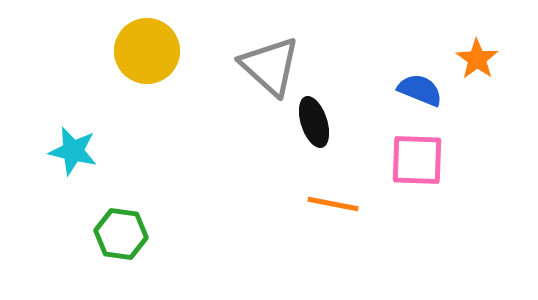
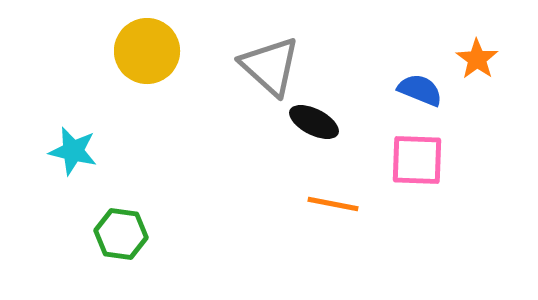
black ellipse: rotated 45 degrees counterclockwise
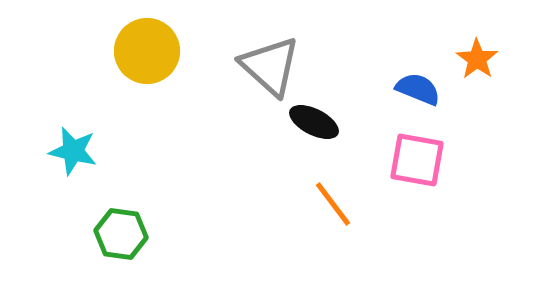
blue semicircle: moved 2 px left, 1 px up
pink square: rotated 8 degrees clockwise
orange line: rotated 42 degrees clockwise
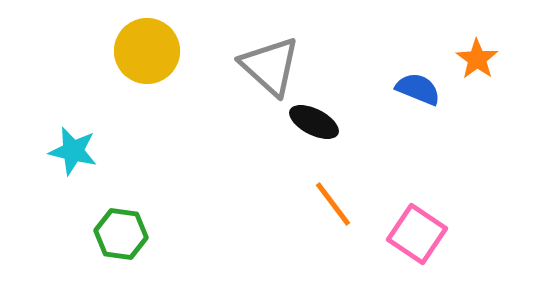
pink square: moved 74 px down; rotated 24 degrees clockwise
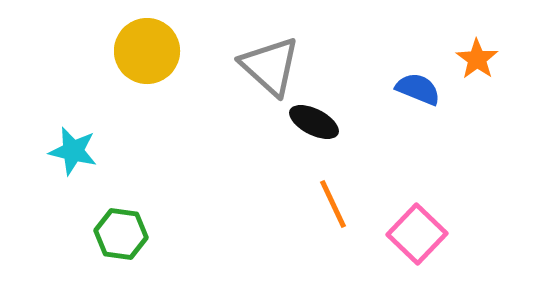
orange line: rotated 12 degrees clockwise
pink square: rotated 10 degrees clockwise
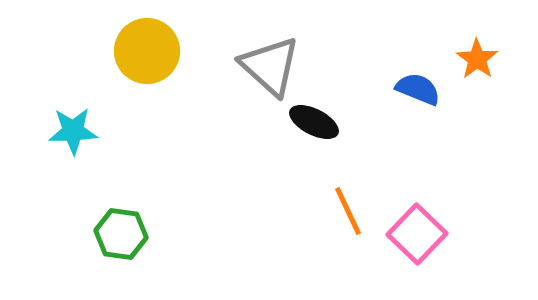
cyan star: moved 20 px up; rotated 15 degrees counterclockwise
orange line: moved 15 px right, 7 px down
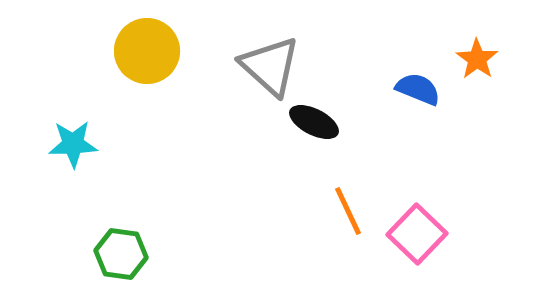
cyan star: moved 13 px down
green hexagon: moved 20 px down
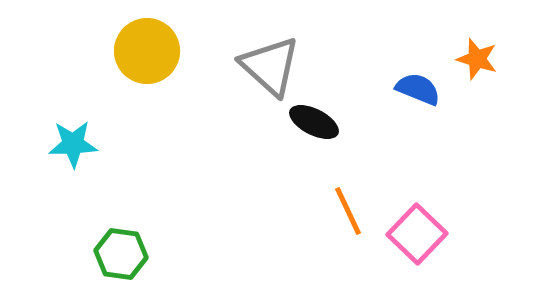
orange star: rotated 18 degrees counterclockwise
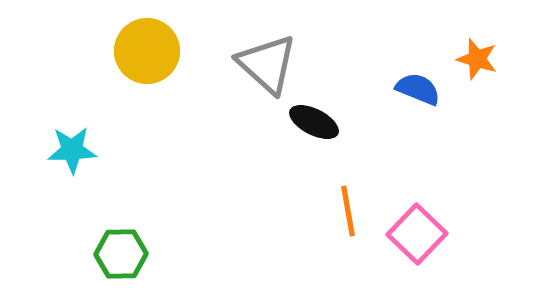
gray triangle: moved 3 px left, 2 px up
cyan star: moved 1 px left, 6 px down
orange line: rotated 15 degrees clockwise
green hexagon: rotated 9 degrees counterclockwise
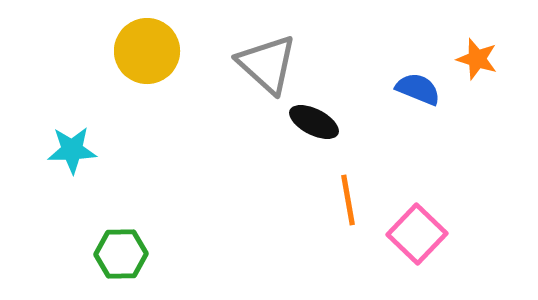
orange line: moved 11 px up
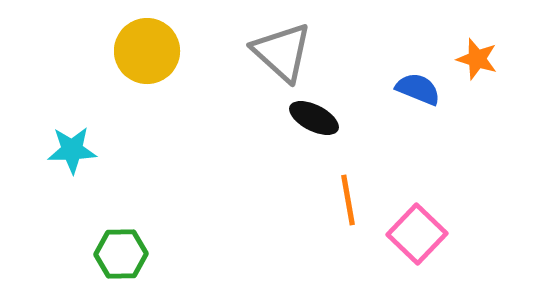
gray triangle: moved 15 px right, 12 px up
black ellipse: moved 4 px up
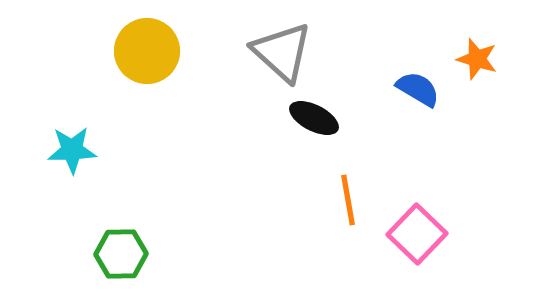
blue semicircle: rotated 9 degrees clockwise
